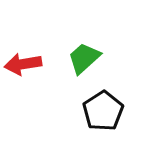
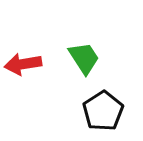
green trapezoid: rotated 99 degrees clockwise
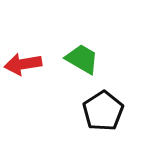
green trapezoid: moved 2 px left, 1 px down; rotated 27 degrees counterclockwise
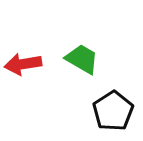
black pentagon: moved 10 px right
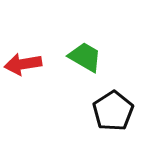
green trapezoid: moved 3 px right, 2 px up
